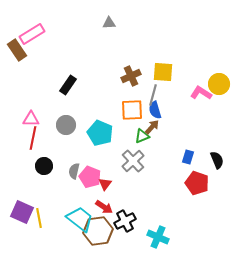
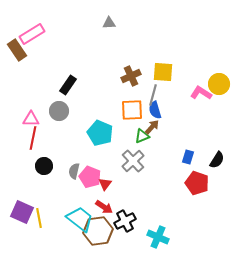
gray circle: moved 7 px left, 14 px up
black semicircle: rotated 54 degrees clockwise
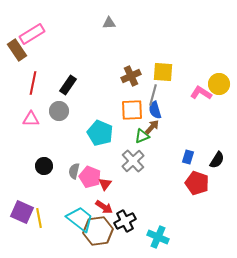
red line: moved 55 px up
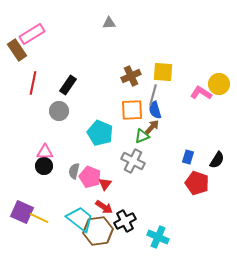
pink triangle: moved 14 px right, 33 px down
gray cross: rotated 20 degrees counterclockwise
yellow line: rotated 54 degrees counterclockwise
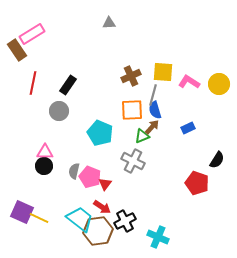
pink L-shape: moved 12 px left, 11 px up
blue rectangle: moved 29 px up; rotated 48 degrees clockwise
red arrow: moved 2 px left
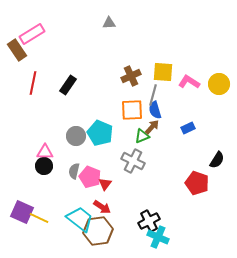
gray circle: moved 17 px right, 25 px down
black cross: moved 24 px right
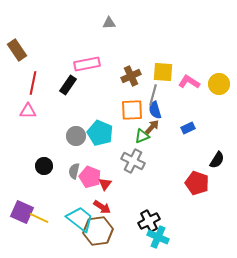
pink rectangle: moved 55 px right, 30 px down; rotated 20 degrees clockwise
pink triangle: moved 17 px left, 41 px up
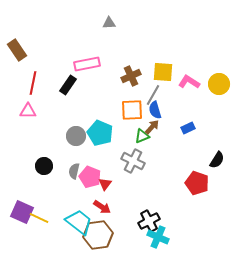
gray line: rotated 15 degrees clockwise
cyan trapezoid: moved 1 px left, 3 px down
brown hexagon: moved 4 px down
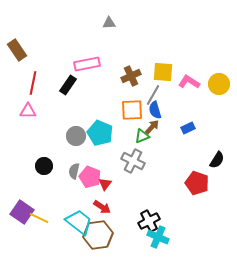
purple square: rotated 10 degrees clockwise
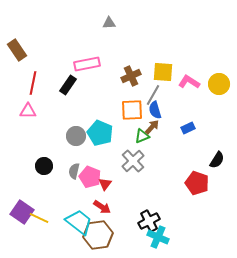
gray cross: rotated 20 degrees clockwise
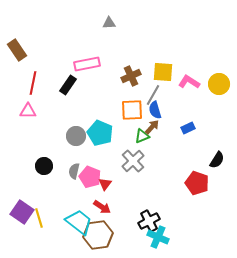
yellow line: rotated 48 degrees clockwise
